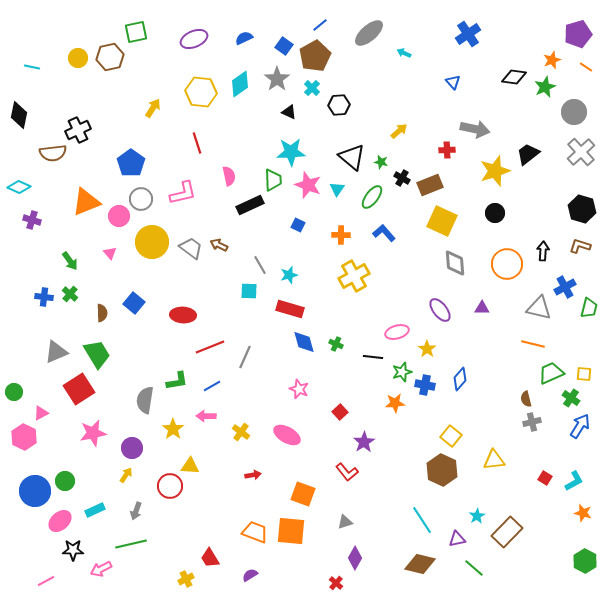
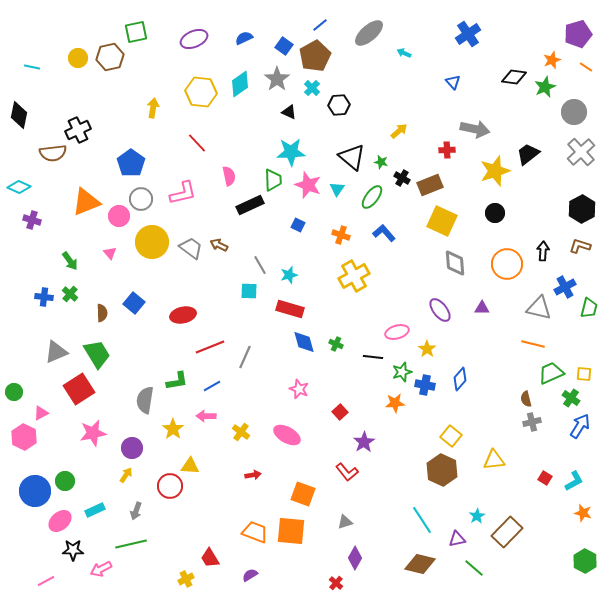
yellow arrow at (153, 108): rotated 24 degrees counterclockwise
red line at (197, 143): rotated 25 degrees counterclockwise
black hexagon at (582, 209): rotated 16 degrees clockwise
orange cross at (341, 235): rotated 18 degrees clockwise
red ellipse at (183, 315): rotated 15 degrees counterclockwise
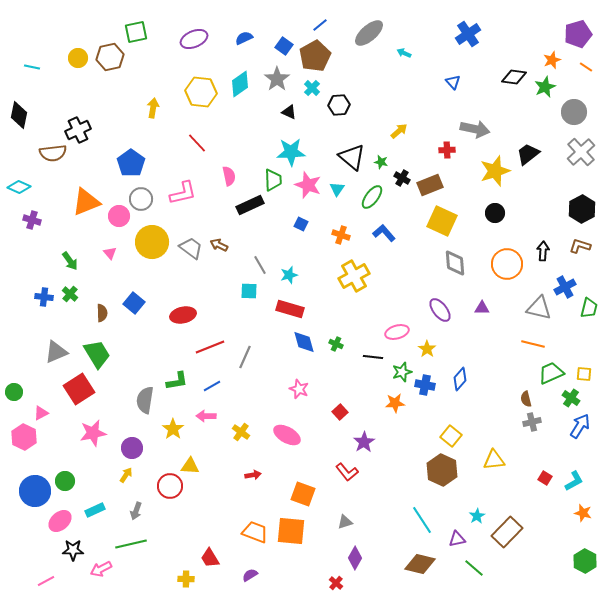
blue square at (298, 225): moved 3 px right, 1 px up
yellow cross at (186, 579): rotated 28 degrees clockwise
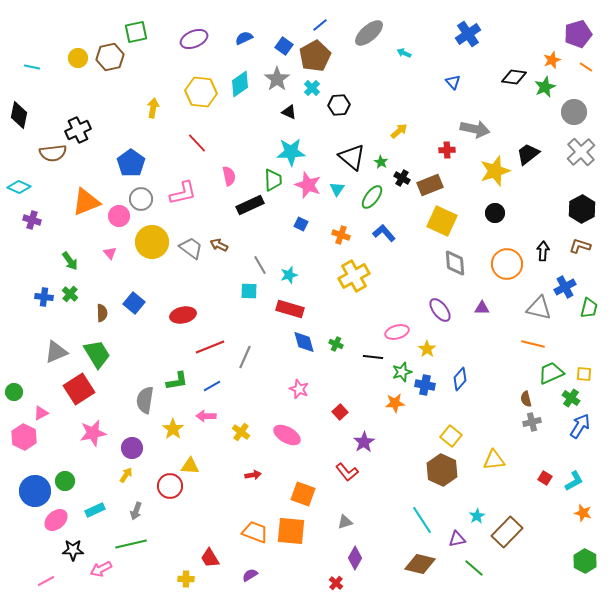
green star at (381, 162): rotated 16 degrees clockwise
pink ellipse at (60, 521): moved 4 px left, 1 px up
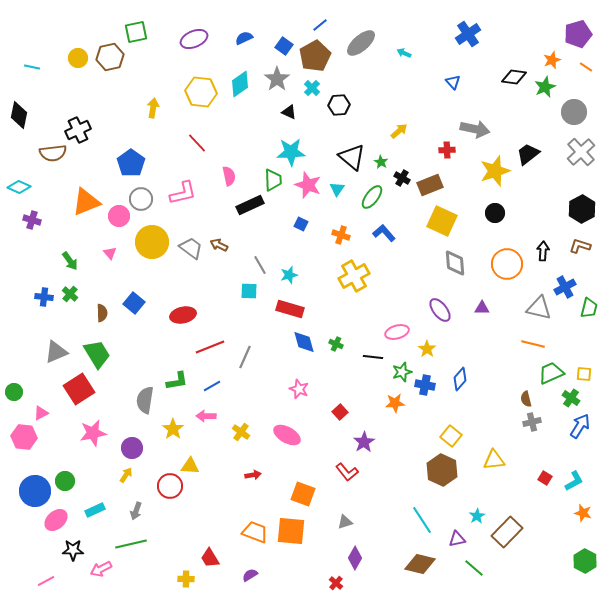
gray ellipse at (369, 33): moved 8 px left, 10 px down
pink hexagon at (24, 437): rotated 20 degrees counterclockwise
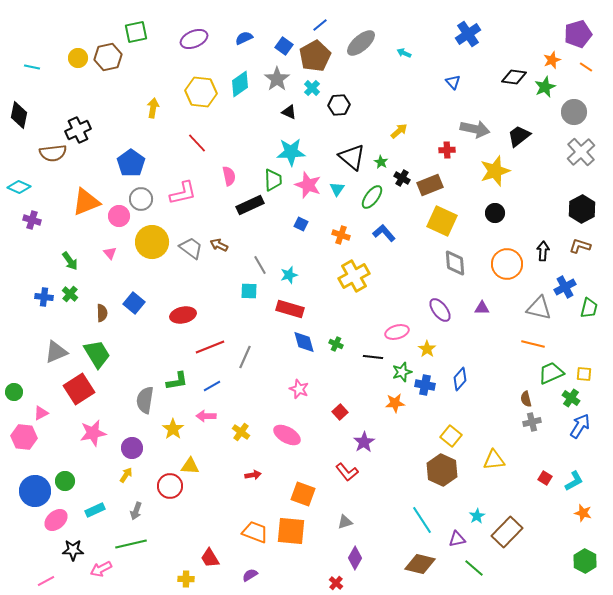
brown hexagon at (110, 57): moved 2 px left
black trapezoid at (528, 154): moved 9 px left, 18 px up
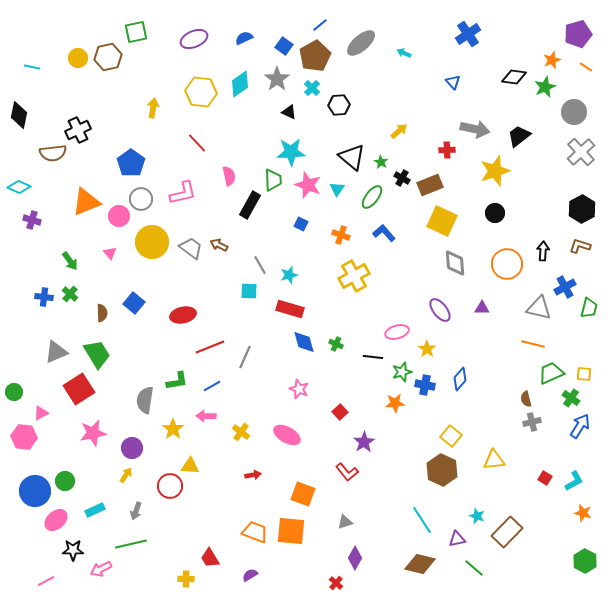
black rectangle at (250, 205): rotated 36 degrees counterclockwise
cyan star at (477, 516): rotated 21 degrees counterclockwise
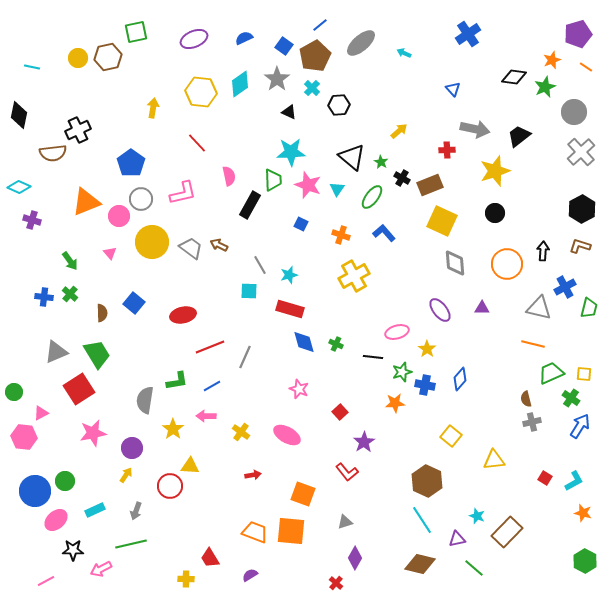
blue triangle at (453, 82): moved 7 px down
brown hexagon at (442, 470): moved 15 px left, 11 px down
